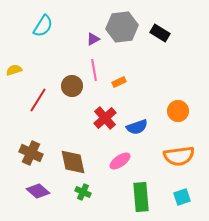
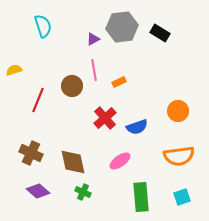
cyan semicircle: rotated 50 degrees counterclockwise
red line: rotated 10 degrees counterclockwise
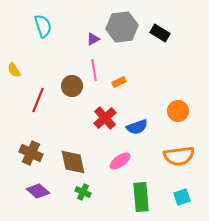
yellow semicircle: rotated 105 degrees counterclockwise
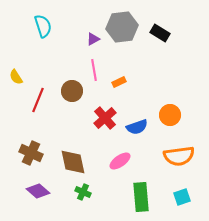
yellow semicircle: moved 2 px right, 7 px down
brown circle: moved 5 px down
orange circle: moved 8 px left, 4 px down
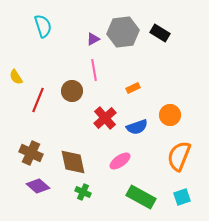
gray hexagon: moved 1 px right, 5 px down
orange rectangle: moved 14 px right, 6 px down
orange semicircle: rotated 120 degrees clockwise
purple diamond: moved 5 px up
green rectangle: rotated 56 degrees counterclockwise
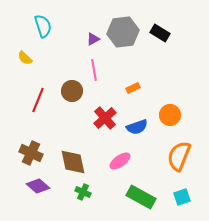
yellow semicircle: moved 9 px right, 19 px up; rotated 14 degrees counterclockwise
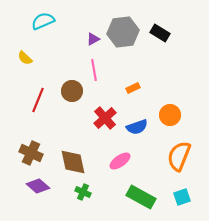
cyan semicircle: moved 5 px up; rotated 95 degrees counterclockwise
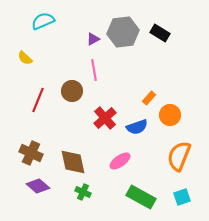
orange rectangle: moved 16 px right, 10 px down; rotated 24 degrees counterclockwise
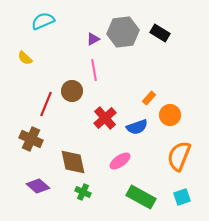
red line: moved 8 px right, 4 px down
brown cross: moved 14 px up
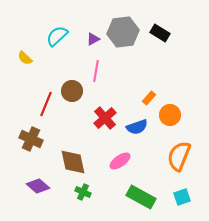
cyan semicircle: moved 14 px right, 15 px down; rotated 20 degrees counterclockwise
pink line: moved 2 px right, 1 px down; rotated 20 degrees clockwise
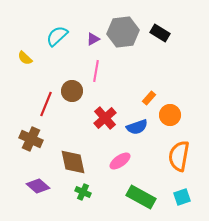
orange semicircle: rotated 12 degrees counterclockwise
